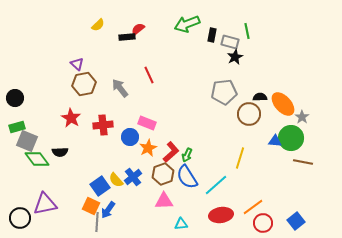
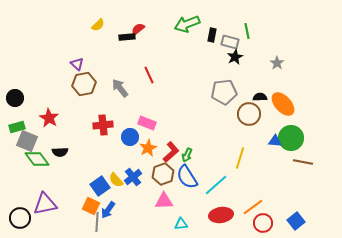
gray star at (302, 117): moved 25 px left, 54 px up
red star at (71, 118): moved 22 px left
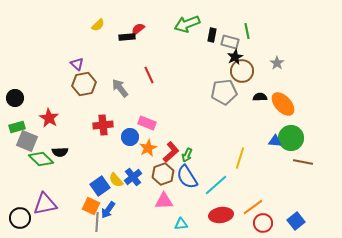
brown circle at (249, 114): moved 7 px left, 43 px up
green diamond at (37, 159): moved 4 px right; rotated 10 degrees counterclockwise
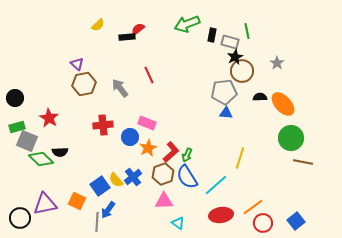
blue triangle at (275, 141): moved 49 px left, 28 px up
orange square at (91, 206): moved 14 px left, 5 px up
cyan triangle at (181, 224): moved 3 px left, 1 px up; rotated 40 degrees clockwise
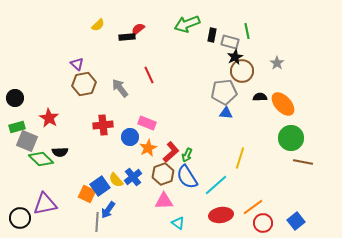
orange square at (77, 201): moved 10 px right, 7 px up
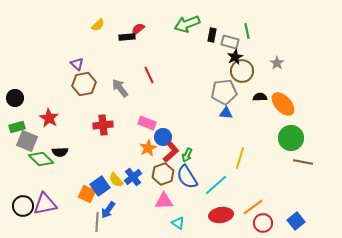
blue circle at (130, 137): moved 33 px right
black circle at (20, 218): moved 3 px right, 12 px up
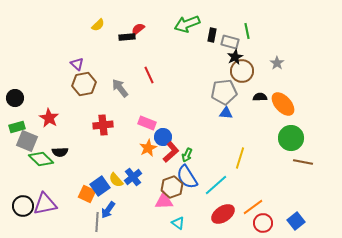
brown hexagon at (163, 174): moved 9 px right, 13 px down
red ellipse at (221, 215): moved 2 px right, 1 px up; rotated 25 degrees counterclockwise
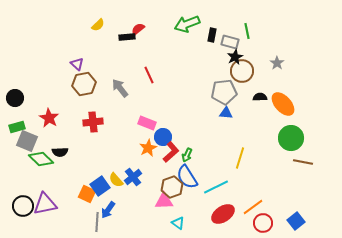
red cross at (103, 125): moved 10 px left, 3 px up
cyan line at (216, 185): moved 2 px down; rotated 15 degrees clockwise
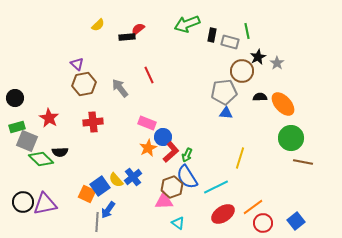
black star at (235, 57): moved 23 px right
black circle at (23, 206): moved 4 px up
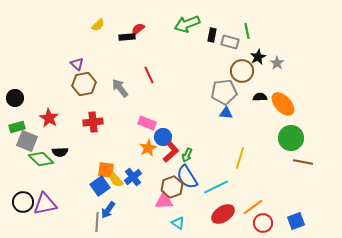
orange square at (87, 194): moved 19 px right, 24 px up; rotated 18 degrees counterclockwise
blue square at (296, 221): rotated 18 degrees clockwise
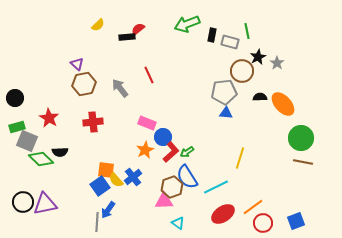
green circle at (291, 138): moved 10 px right
orange star at (148, 148): moved 3 px left, 2 px down
green arrow at (187, 155): moved 3 px up; rotated 32 degrees clockwise
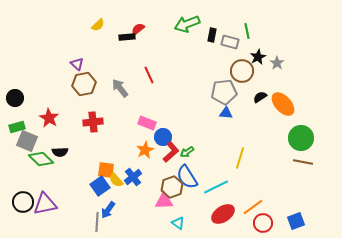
black semicircle at (260, 97): rotated 32 degrees counterclockwise
